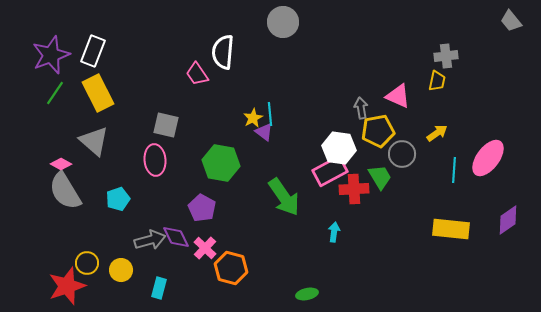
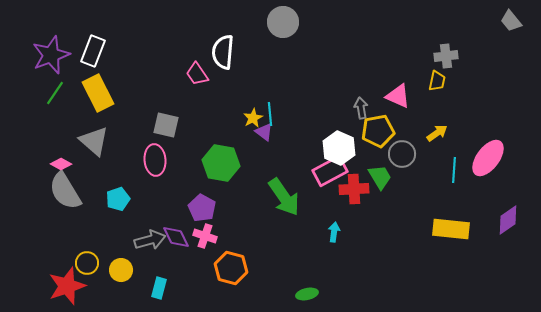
white hexagon at (339, 148): rotated 16 degrees clockwise
pink cross at (205, 248): moved 12 px up; rotated 25 degrees counterclockwise
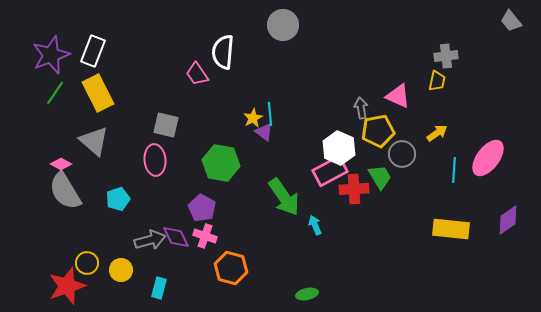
gray circle at (283, 22): moved 3 px down
cyan arrow at (334, 232): moved 19 px left, 7 px up; rotated 30 degrees counterclockwise
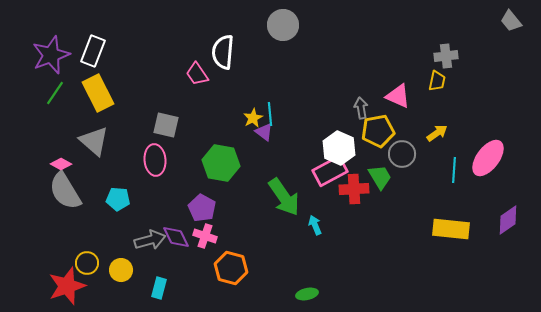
cyan pentagon at (118, 199): rotated 25 degrees clockwise
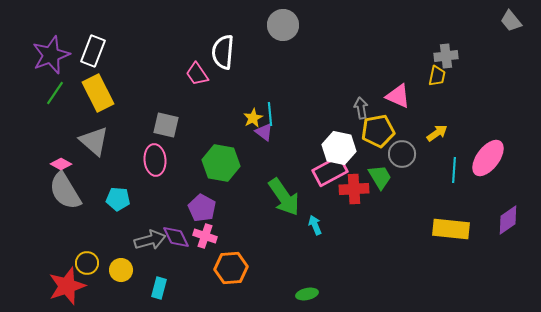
yellow trapezoid at (437, 81): moved 5 px up
white hexagon at (339, 148): rotated 12 degrees counterclockwise
orange hexagon at (231, 268): rotated 20 degrees counterclockwise
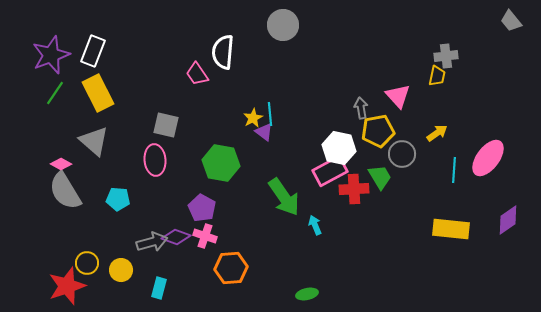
pink triangle at (398, 96): rotated 24 degrees clockwise
purple diamond at (176, 237): rotated 44 degrees counterclockwise
gray arrow at (150, 240): moved 2 px right, 2 px down
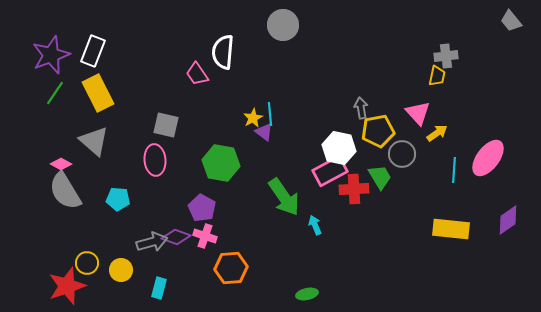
pink triangle at (398, 96): moved 20 px right, 17 px down
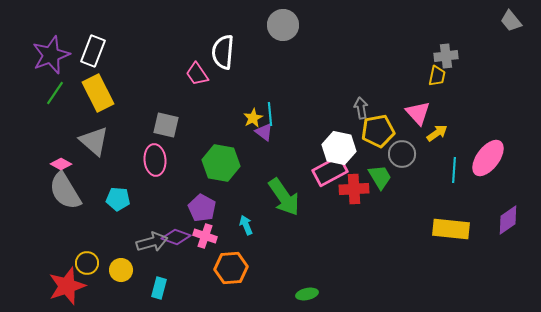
cyan arrow at (315, 225): moved 69 px left
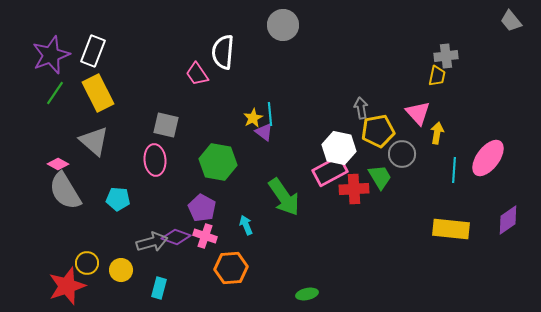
yellow arrow at (437, 133): rotated 45 degrees counterclockwise
green hexagon at (221, 163): moved 3 px left, 1 px up
pink diamond at (61, 164): moved 3 px left
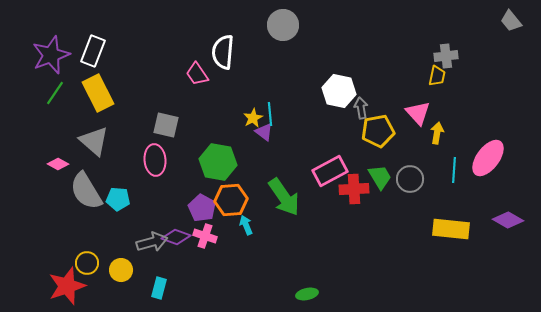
white hexagon at (339, 148): moved 57 px up
gray circle at (402, 154): moved 8 px right, 25 px down
gray semicircle at (65, 191): moved 21 px right
purple diamond at (508, 220): rotated 64 degrees clockwise
orange hexagon at (231, 268): moved 68 px up
